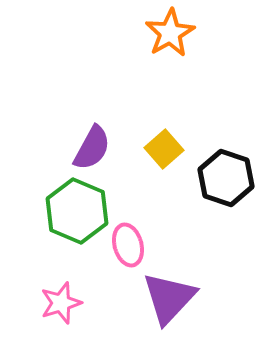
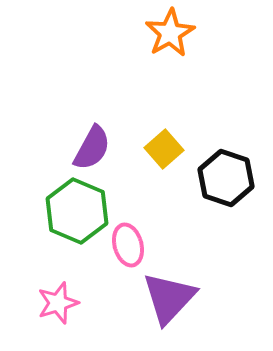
pink star: moved 3 px left
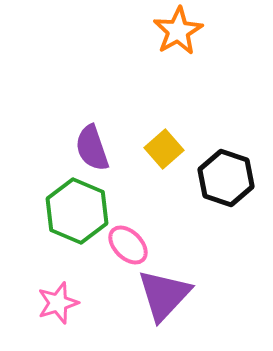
orange star: moved 8 px right, 2 px up
purple semicircle: rotated 132 degrees clockwise
pink ellipse: rotated 30 degrees counterclockwise
purple triangle: moved 5 px left, 3 px up
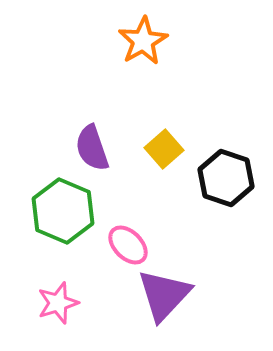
orange star: moved 35 px left, 10 px down
green hexagon: moved 14 px left
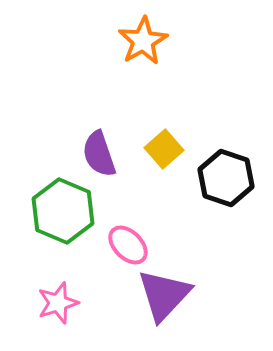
purple semicircle: moved 7 px right, 6 px down
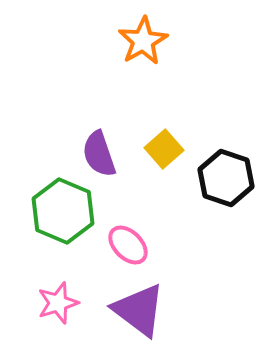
purple triangle: moved 25 px left, 15 px down; rotated 36 degrees counterclockwise
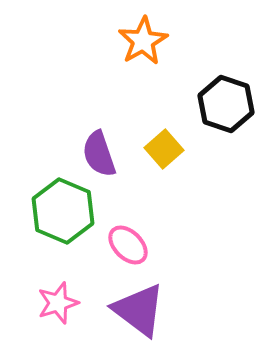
black hexagon: moved 74 px up
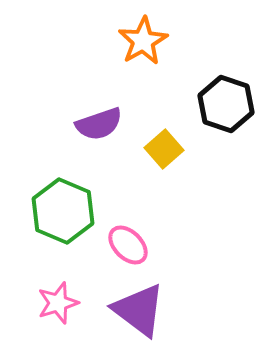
purple semicircle: moved 30 px up; rotated 90 degrees counterclockwise
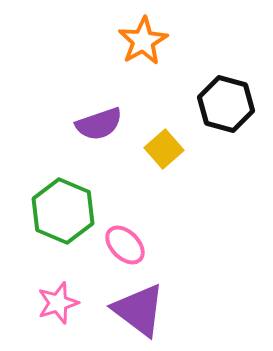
black hexagon: rotated 4 degrees counterclockwise
pink ellipse: moved 3 px left
